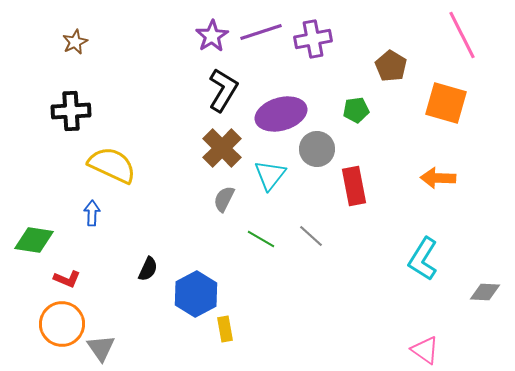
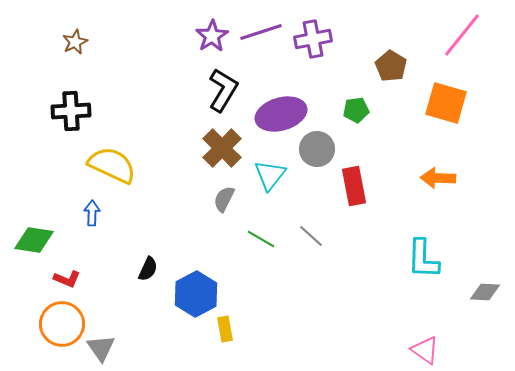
pink line: rotated 66 degrees clockwise
cyan L-shape: rotated 30 degrees counterclockwise
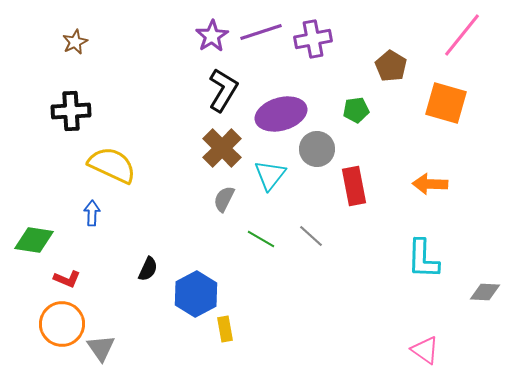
orange arrow: moved 8 px left, 6 px down
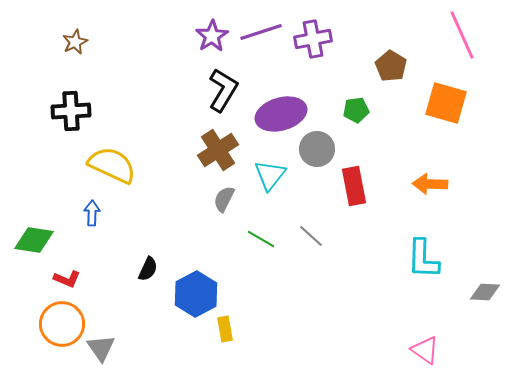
pink line: rotated 63 degrees counterclockwise
brown cross: moved 4 px left, 2 px down; rotated 12 degrees clockwise
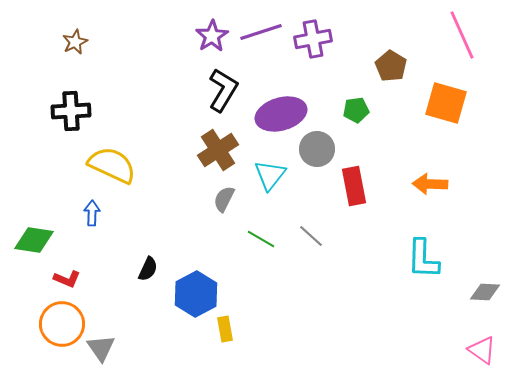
pink triangle: moved 57 px right
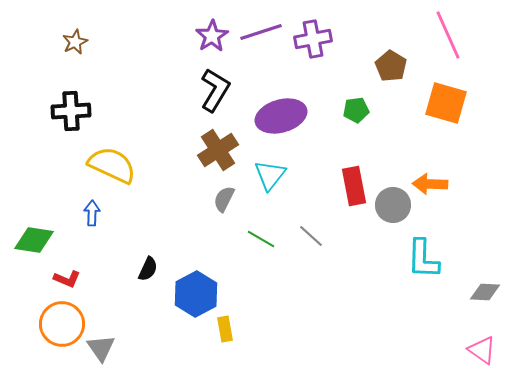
pink line: moved 14 px left
black L-shape: moved 8 px left
purple ellipse: moved 2 px down
gray circle: moved 76 px right, 56 px down
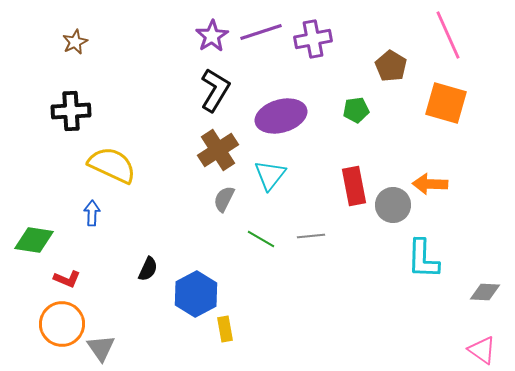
gray line: rotated 48 degrees counterclockwise
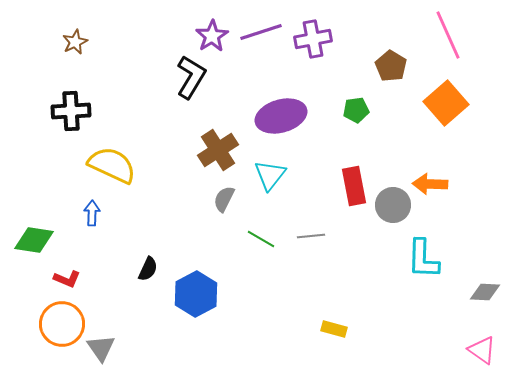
black L-shape: moved 24 px left, 13 px up
orange square: rotated 33 degrees clockwise
yellow rectangle: moved 109 px right; rotated 65 degrees counterclockwise
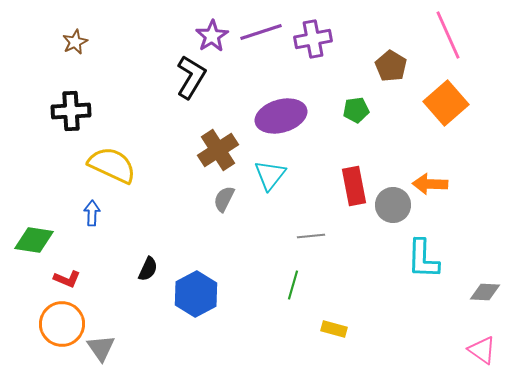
green line: moved 32 px right, 46 px down; rotated 76 degrees clockwise
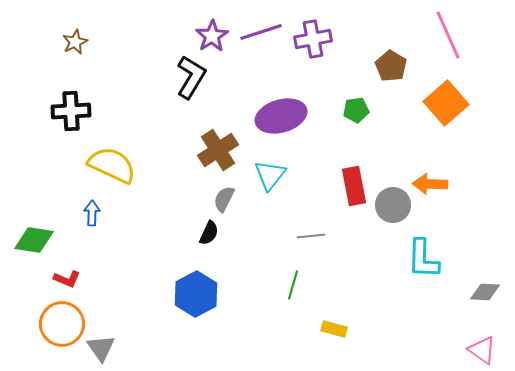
black semicircle: moved 61 px right, 36 px up
